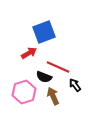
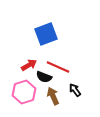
blue square: moved 2 px right, 2 px down
red arrow: moved 12 px down
black arrow: moved 5 px down
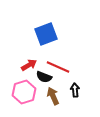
black arrow: rotated 32 degrees clockwise
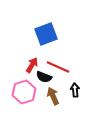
red arrow: moved 3 px right; rotated 28 degrees counterclockwise
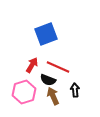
black semicircle: moved 4 px right, 3 px down
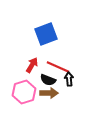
black arrow: moved 6 px left, 11 px up
brown arrow: moved 4 px left, 3 px up; rotated 114 degrees clockwise
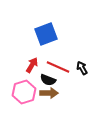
black arrow: moved 13 px right, 11 px up; rotated 24 degrees counterclockwise
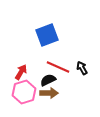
blue square: moved 1 px right, 1 px down
red arrow: moved 11 px left, 7 px down
black semicircle: rotated 133 degrees clockwise
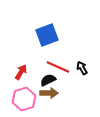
pink hexagon: moved 7 px down
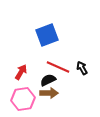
pink hexagon: moved 1 px left; rotated 10 degrees clockwise
